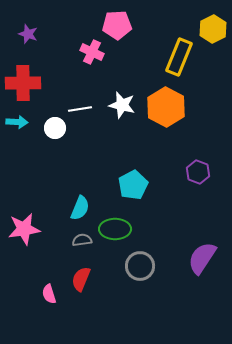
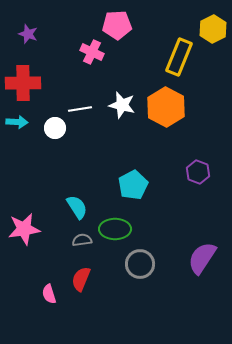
cyan semicircle: moved 3 px left, 1 px up; rotated 55 degrees counterclockwise
gray circle: moved 2 px up
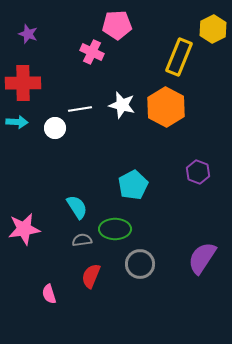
red semicircle: moved 10 px right, 3 px up
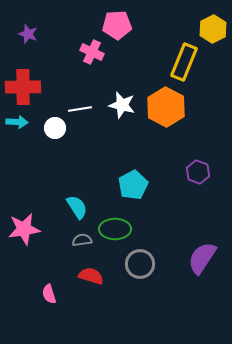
yellow rectangle: moved 5 px right, 5 px down
red cross: moved 4 px down
red semicircle: rotated 85 degrees clockwise
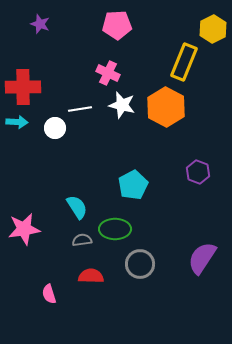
purple star: moved 12 px right, 10 px up
pink cross: moved 16 px right, 21 px down
red semicircle: rotated 15 degrees counterclockwise
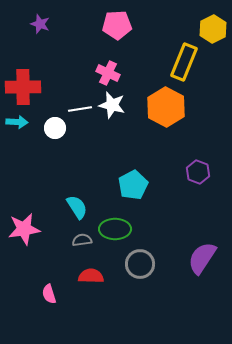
white star: moved 10 px left
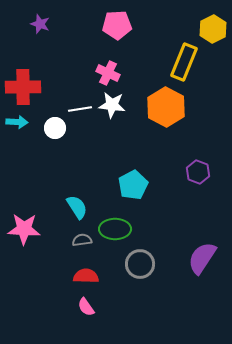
white star: rotated 8 degrees counterclockwise
pink star: rotated 12 degrees clockwise
red semicircle: moved 5 px left
pink semicircle: moved 37 px right, 13 px down; rotated 18 degrees counterclockwise
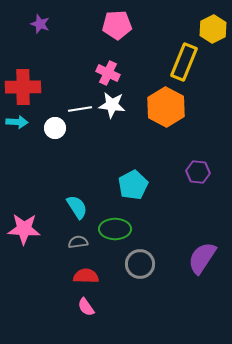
purple hexagon: rotated 15 degrees counterclockwise
gray semicircle: moved 4 px left, 2 px down
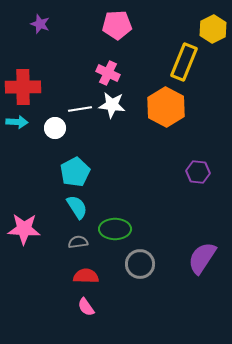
cyan pentagon: moved 58 px left, 13 px up
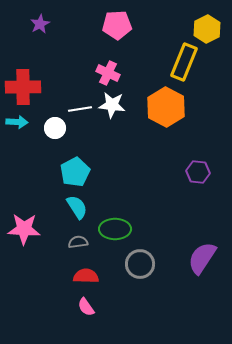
purple star: rotated 24 degrees clockwise
yellow hexagon: moved 6 px left
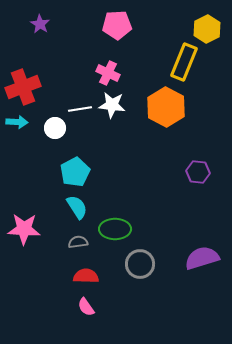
purple star: rotated 12 degrees counterclockwise
red cross: rotated 20 degrees counterclockwise
purple semicircle: rotated 40 degrees clockwise
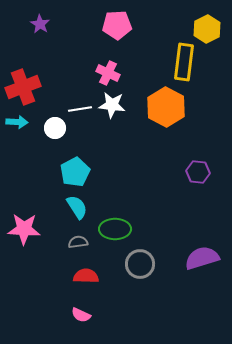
yellow rectangle: rotated 15 degrees counterclockwise
pink semicircle: moved 5 px left, 8 px down; rotated 30 degrees counterclockwise
